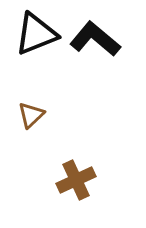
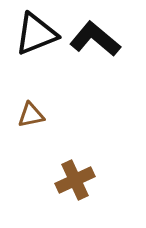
brown triangle: rotated 32 degrees clockwise
brown cross: moved 1 px left
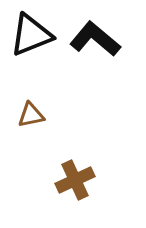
black triangle: moved 5 px left, 1 px down
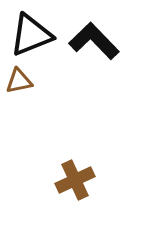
black L-shape: moved 1 px left, 2 px down; rotated 6 degrees clockwise
brown triangle: moved 12 px left, 34 px up
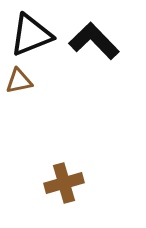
brown cross: moved 11 px left, 3 px down; rotated 9 degrees clockwise
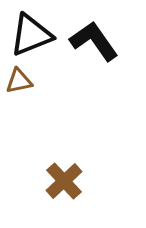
black L-shape: rotated 9 degrees clockwise
brown cross: moved 2 px up; rotated 27 degrees counterclockwise
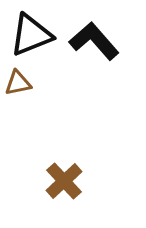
black L-shape: rotated 6 degrees counterclockwise
brown triangle: moved 1 px left, 2 px down
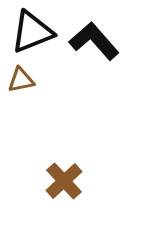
black triangle: moved 1 px right, 3 px up
brown triangle: moved 3 px right, 3 px up
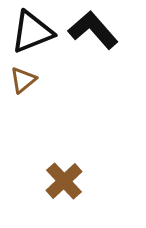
black L-shape: moved 1 px left, 11 px up
brown triangle: moved 2 px right; rotated 28 degrees counterclockwise
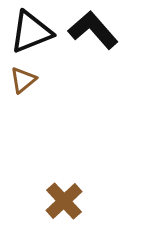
black triangle: moved 1 px left
brown cross: moved 20 px down
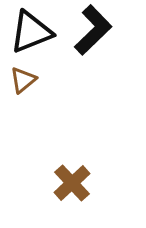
black L-shape: rotated 87 degrees clockwise
brown cross: moved 8 px right, 18 px up
